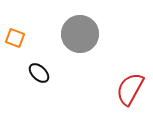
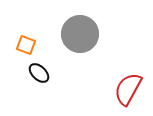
orange square: moved 11 px right, 7 px down
red semicircle: moved 2 px left
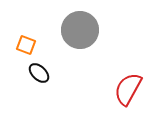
gray circle: moved 4 px up
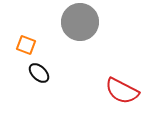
gray circle: moved 8 px up
red semicircle: moved 6 px left, 2 px down; rotated 92 degrees counterclockwise
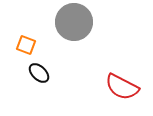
gray circle: moved 6 px left
red semicircle: moved 4 px up
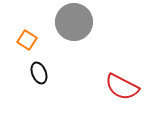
orange square: moved 1 px right, 5 px up; rotated 12 degrees clockwise
black ellipse: rotated 25 degrees clockwise
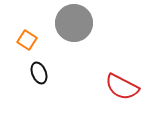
gray circle: moved 1 px down
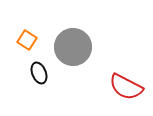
gray circle: moved 1 px left, 24 px down
red semicircle: moved 4 px right
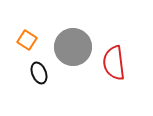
red semicircle: moved 12 px left, 24 px up; rotated 56 degrees clockwise
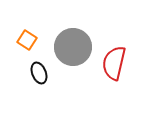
red semicircle: rotated 20 degrees clockwise
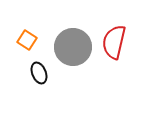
red semicircle: moved 21 px up
